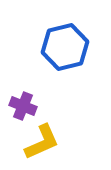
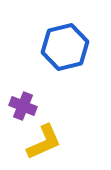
yellow L-shape: moved 2 px right
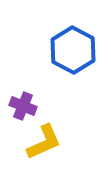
blue hexagon: moved 8 px right, 3 px down; rotated 18 degrees counterclockwise
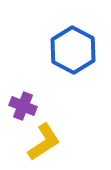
yellow L-shape: rotated 9 degrees counterclockwise
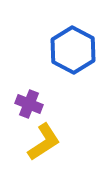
purple cross: moved 6 px right, 2 px up
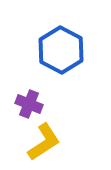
blue hexagon: moved 12 px left
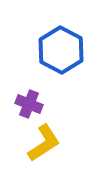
yellow L-shape: moved 1 px down
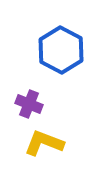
yellow L-shape: rotated 126 degrees counterclockwise
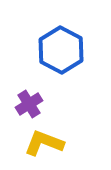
purple cross: rotated 36 degrees clockwise
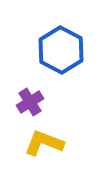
purple cross: moved 1 px right, 2 px up
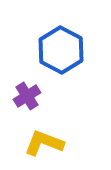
purple cross: moved 3 px left, 6 px up
